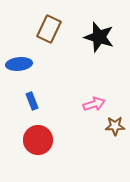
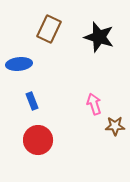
pink arrow: rotated 90 degrees counterclockwise
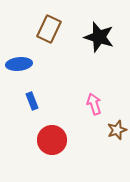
brown star: moved 2 px right, 4 px down; rotated 18 degrees counterclockwise
red circle: moved 14 px right
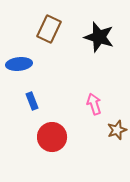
red circle: moved 3 px up
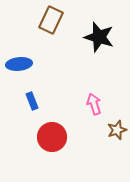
brown rectangle: moved 2 px right, 9 px up
